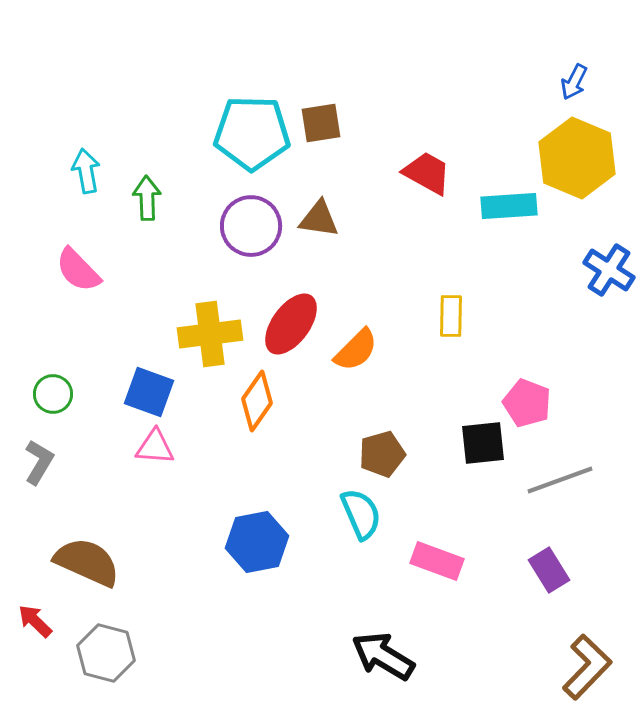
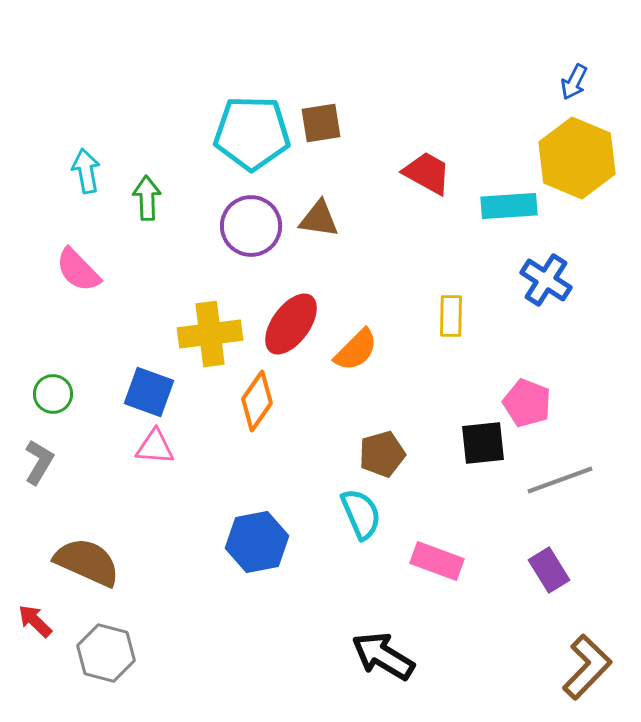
blue cross: moved 63 px left, 10 px down
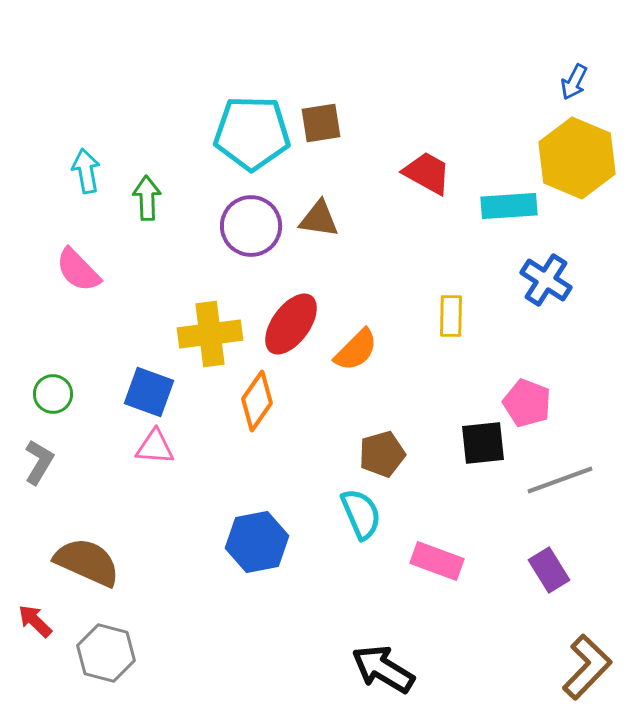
black arrow: moved 13 px down
